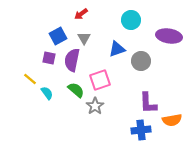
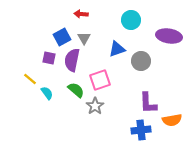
red arrow: rotated 40 degrees clockwise
blue square: moved 4 px right, 1 px down
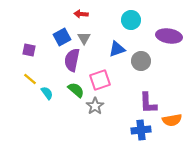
purple square: moved 20 px left, 8 px up
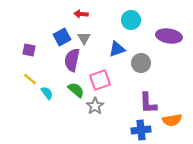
gray circle: moved 2 px down
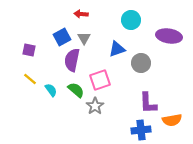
cyan semicircle: moved 4 px right, 3 px up
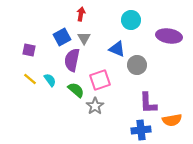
red arrow: rotated 96 degrees clockwise
blue triangle: rotated 42 degrees clockwise
gray circle: moved 4 px left, 2 px down
cyan semicircle: moved 1 px left, 10 px up
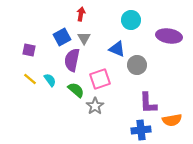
pink square: moved 1 px up
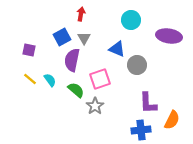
orange semicircle: rotated 54 degrees counterclockwise
